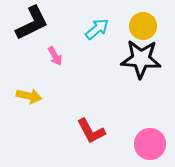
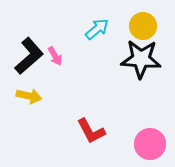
black L-shape: moved 3 px left, 33 px down; rotated 15 degrees counterclockwise
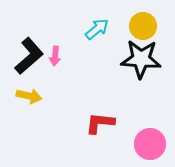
pink arrow: rotated 36 degrees clockwise
red L-shape: moved 9 px right, 8 px up; rotated 124 degrees clockwise
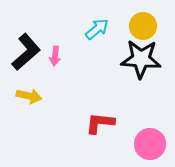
black L-shape: moved 3 px left, 4 px up
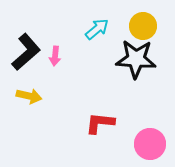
black star: moved 5 px left
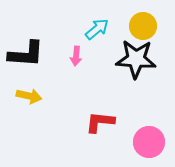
black L-shape: moved 2 px down; rotated 45 degrees clockwise
pink arrow: moved 21 px right
red L-shape: moved 1 px up
pink circle: moved 1 px left, 2 px up
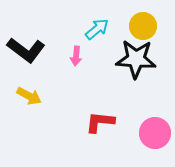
black L-shape: moved 4 px up; rotated 33 degrees clockwise
yellow arrow: rotated 15 degrees clockwise
pink circle: moved 6 px right, 9 px up
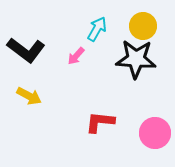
cyan arrow: rotated 20 degrees counterclockwise
pink arrow: rotated 36 degrees clockwise
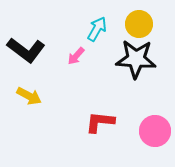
yellow circle: moved 4 px left, 2 px up
pink circle: moved 2 px up
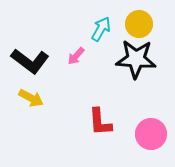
cyan arrow: moved 4 px right
black L-shape: moved 4 px right, 11 px down
yellow arrow: moved 2 px right, 2 px down
red L-shape: rotated 100 degrees counterclockwise
pink circle: moved 4 px left, 3 px down
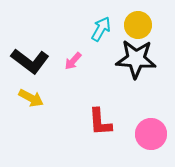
yellow circle: moved 1 px left, 1 px down
pink arrow: moved 3 px left, 5 px down
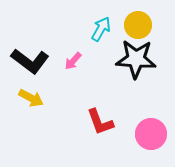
red L-shape: rotated 16 degrees counterclockwise
